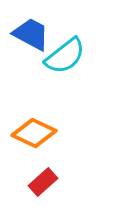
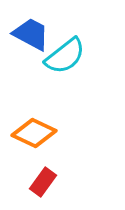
red rectangle: rotated 12 degrees counterclockwise
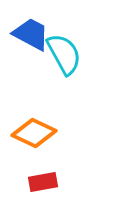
cyan semicircle: moved 1 px left, 2 px up; rotated 81 degrees counterclockwise
red rectangle: rotated 44 degrees clockwise
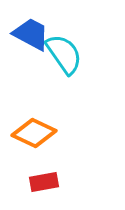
cyan semicircle: rotated 6 degrees counterclockwise
red rectangle: moved 1 px right
